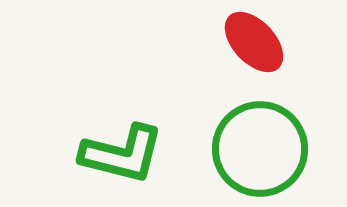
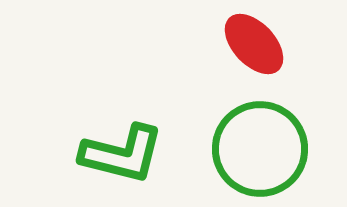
red ellipse: moved 2 px down
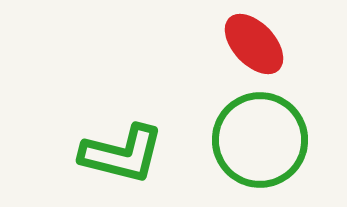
green circle: moved 9 px up
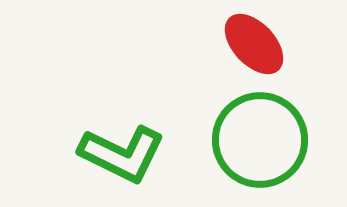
green L-shape: rotated 12 degrees clockwise
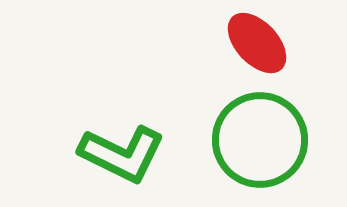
red ellipse: moved 3 px right, 1 px up
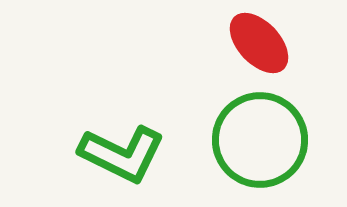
red ellipse: moved 2 px right
